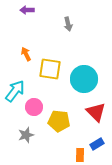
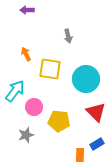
gray arrow: moved 12 px down
cyan circle: moved 2 px right
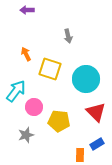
yellow square: rotated 10 degrees clockwise
cyan arrow: moved 1 px right
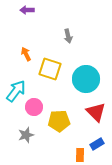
yellow pentagon: rotated 10 degrees counterclockwise
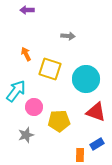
gray arrow: rotated 72 degrees counterclockwise
red triangle: rotated 25 degrees counterclockwise
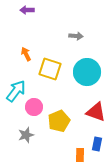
gray arrow: moved 8 px right
cyan circle: moved 1 px right, 7 px up
yellow pentagon: rotated 20 degrees counterclockwise
blue rectangle: rotated 48 degrees counterclockwise
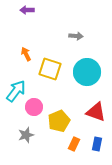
orange rectangle: moved 6 px left, 11 px up; rotated 24 degrees clockwise
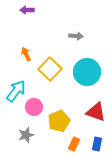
yellow square: rotated 25 degrees clockwise
